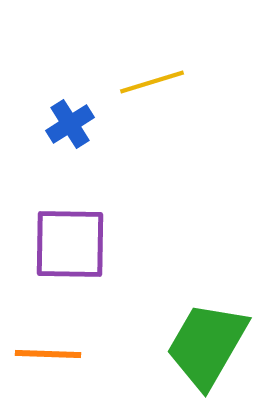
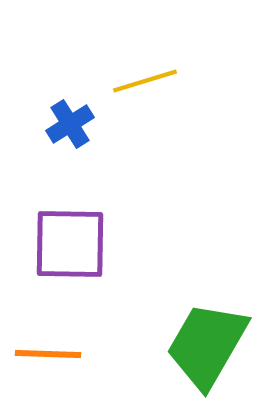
yellow line: moved 7 px left, 1 px up
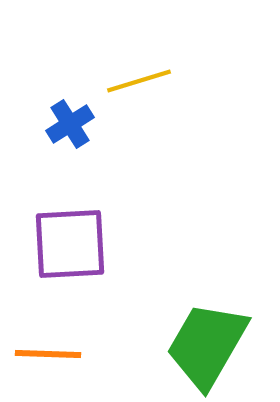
yellow line: moved 6 px left
purple square: rotated 4 degrees counterclockwise
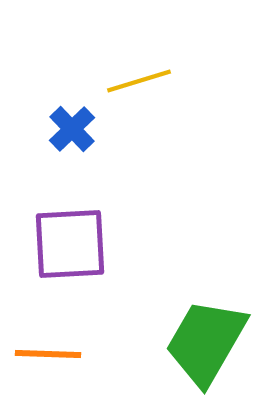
blue cross: moved 2 px right, 5 px down; rotated 12 degrees counterclockwise
green trapezoid: moved 1 px left, 3 px up
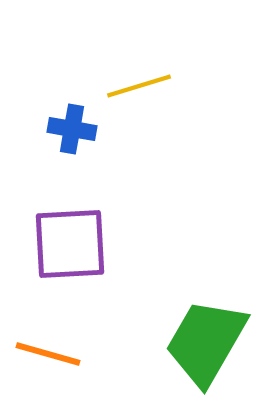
yellow line: moved 5 px down
blue cross: rotated 36 degrees counterclockwise
orange line: rotated 14 degrees clockwise
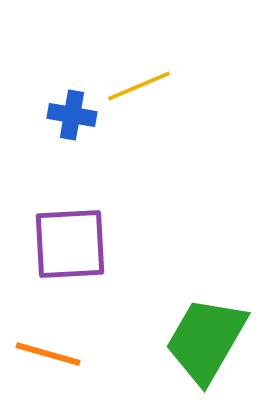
yellow line: rotated 6 degrees counterclockwise
blue cross: moved 14 px up
green trapezoid: moved 2 px up
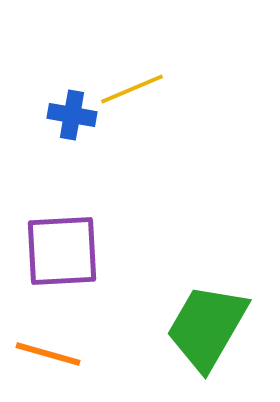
yellow line: moved 7 px left, 3 px down
purple square: moved 8 px left, 7 px down
green trapezoid: moved 1 px right, 13 px up
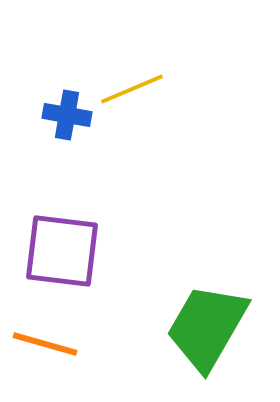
blue cross: moved 5 px left
purple square: rotated 10 degrees clockwise
orange line: moved 3 px left, 10 px up
